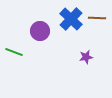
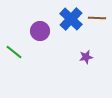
green line: rotated 18 degrees clockwise
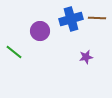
blue cross: rotated 30 degrees clockwise
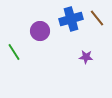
brown line: rotated 48 degrees clockwise
green line: rotated 18 degrees clockwise
purple star: rotated 16 degrees clockwise
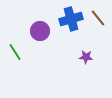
brown line: moved 1 px right
green line: moved 1 px right
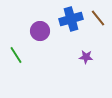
green line: moved 1 px right, 3 px down
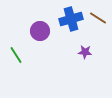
brown line: rotated 18 degrees counterclockwise
purple star: moved 1 px left, 5 px up
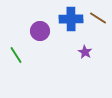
blue cross: rotated 15 degrees clockwise
purple star: rotated 24 degrees clockwise
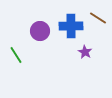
blue cross: moved 7 px down
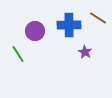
blue cross: moved 2 px left, 1 px up
purple circle: moved 5 px left
green line: moved 2 px right, 1 px up
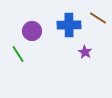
purple circle: moved 3 px left
